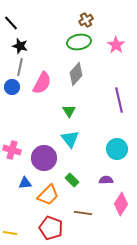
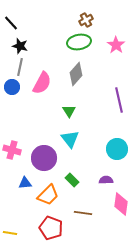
pink diamond: rotated 25 degrees counterclockwise
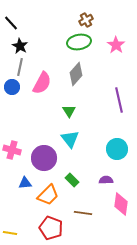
black star: rotated 14 degrees clockwise
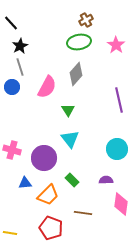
black star: rotated 14 degrees clockwise
gray line: rotated 30 degrees counterclockwise
pink semicircle: moved 5 px right, 4 px down
green triangle: moved 1 px left, 1 px up
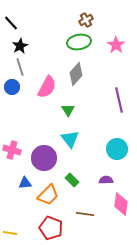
brown line: moved 2 px right, 1 px down
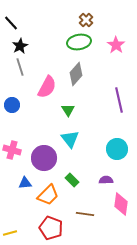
brown cross: rotated 16 degrees counterclockwise
blue circle: moved 18 px down
yellow line: rotated 24 degrees counterclockwise
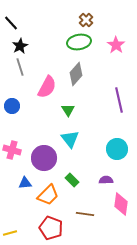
blue circle: moved 1 px down
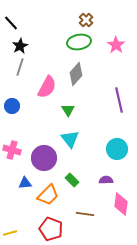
gray line: rotated 36 degrees clockwise
red pentagon: moved 1 px down
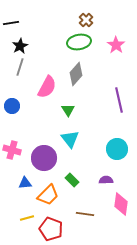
black line: rotated 56 degrees counterclockwise
yellow line: moved 17 px right, 15 px up
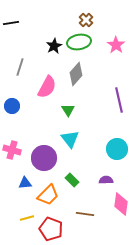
black star: moved 34 px right
